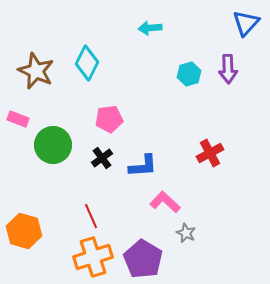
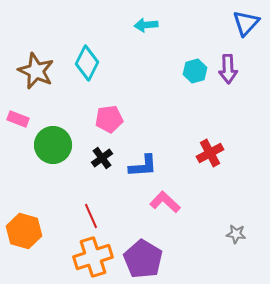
cyan arrow: moved 4 px left, 3 px up
cyan hexagon: moved 6 px right, 3 px up
gray star: moved 50 px right, 1 px down; rotated 18 degrees counterclockwise
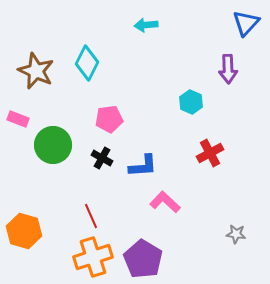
cyan hexagon: moved 4 px left, 31 px down; rotated 20 degrees counterclockwise
black cross: rotated 25 degrees counterclockwise
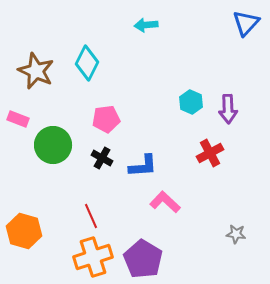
purple arrow: moved 40 px down
pink pentagon: moved 3 px left
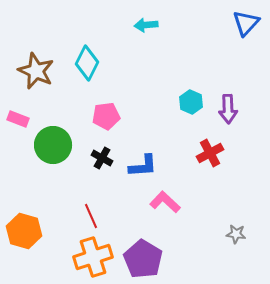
pink pentagon: moved 3 px up
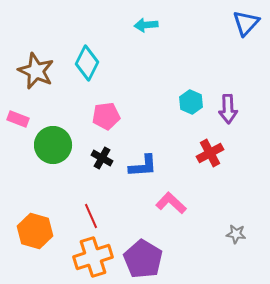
pink L-shape: moved 6 px right, 1 px down
orange hexagon: moved 11 px right
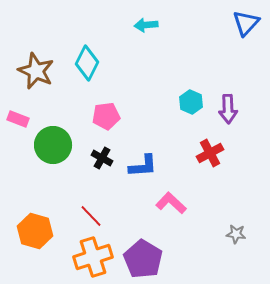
red line: rotated 20 degrees counterclockwise
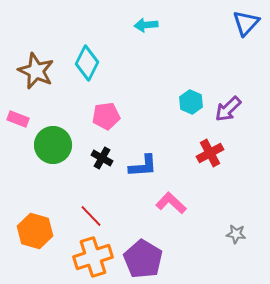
purple arrow: rotated 48 degrees clockwise
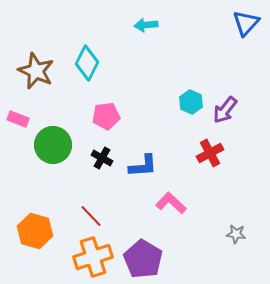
purple arrow: moved 3 px left, 1 px down; rotated 8 degrees counterclockwise
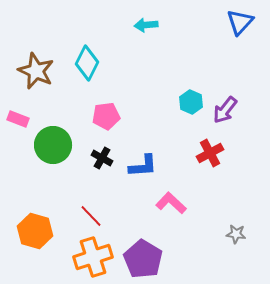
blue triangle: moved 6 px left, 1 px up
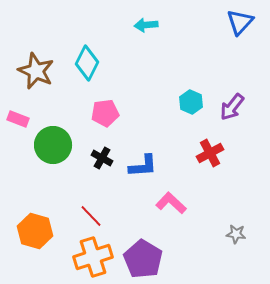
purple arrow: moved 7 px right, 3 px up
pink pentagon: moved 1 px left, 3 px up
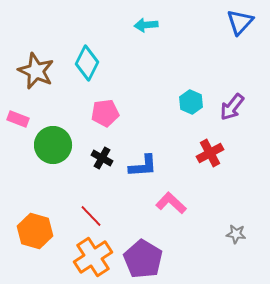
orange cross: rotated 15 degrees counterclockwise
